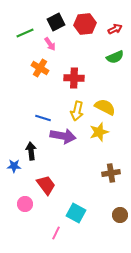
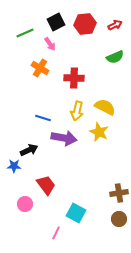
red arrow: moved 4 px up
yellow star: rotated 30 degrees counterclockwise
purple arrow: moved 1 px right, 2 px down
black arrow: moved 2 px left, 1 px up; rotated 72 degrees clockwise
brown cross: moved 8 px right, 20 px down
brown circle: moved 1 px left, 4 px down
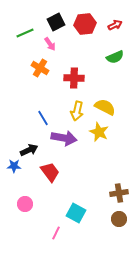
blue line: rotated 42 degrees clockwise
red trapezoid: moved 4 px right, 13 px up
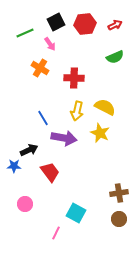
yellow star: moved 1 px right, 1 px down
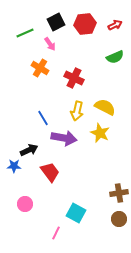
red cross: rotated 24 degrees clockwise
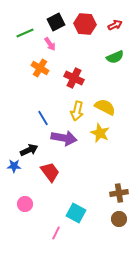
red hexagon: rotated 10 degrees clockwise
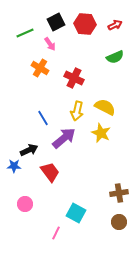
yellow star: moved 1 px right
purple arrow: rotated 50 degrees counterclockwise
brown circle: moved 3 px down
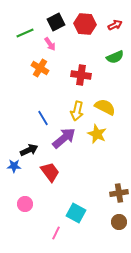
red cross: moved 7 px right, 3 px up; rotated 18 degrees counterclockwise
yellow star: moved 4 px left, 1 px down
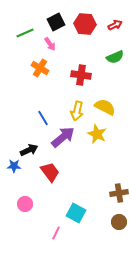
purple arrow: moved 1 px left, 1 px up
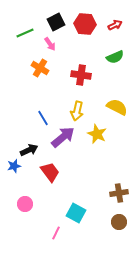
yellow semicircle: moved 12 px right
blue star: rotated 16 degrees counterclockwise
